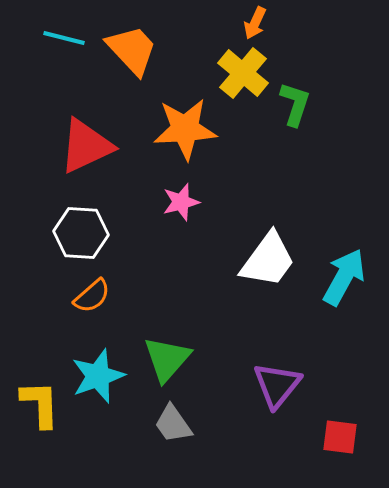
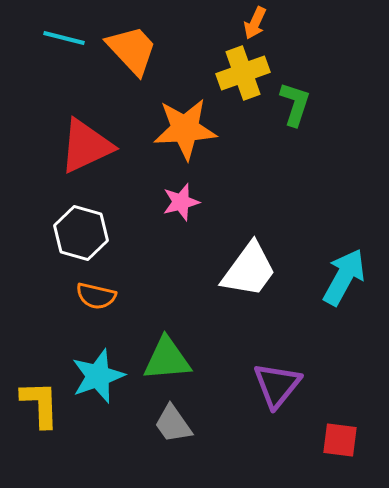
yellow cross: rotated 30 degrees clockwise
white hexagon: rotated 12 degrees clockwise
white trapezoid: moved 19 px left, 10 px down
orange semicircle: moved 4 px right; rotated 54 degrees clockwise
green triangle: rotated 44 degrees clockwise
red square: moved 3 px down
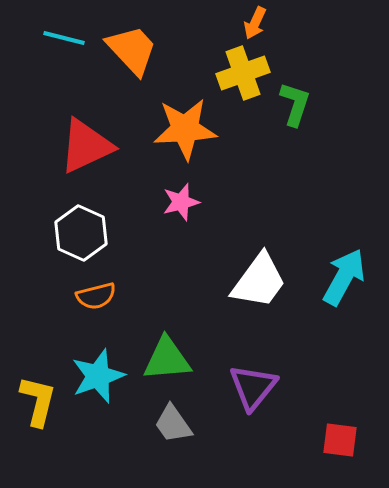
white hexagon: rotated 8 degrees clockwise
white trapezoid: moved 10 px right, 11 px down
orange semicircle: rotated 27 degrees counterclockwise
purple triangle: moved 24 px left, 2 px down
yellow L-shape: moved 2 px left, 3 px up; rotated 16 degrees clockwise
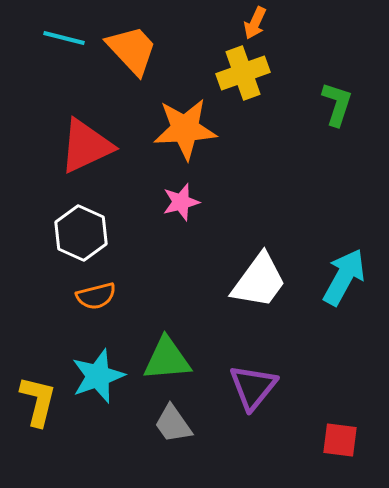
green L-shape: moved 42 px right
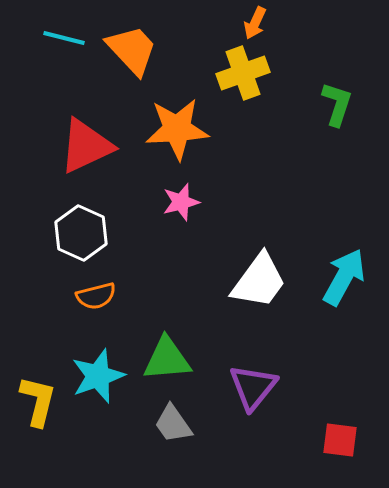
orange star: moved 8 px left
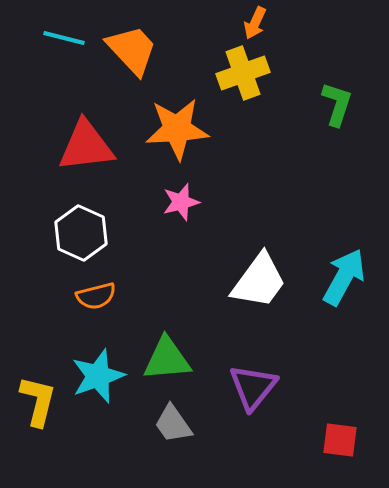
red triangle: rotated 18 degrees clockwise
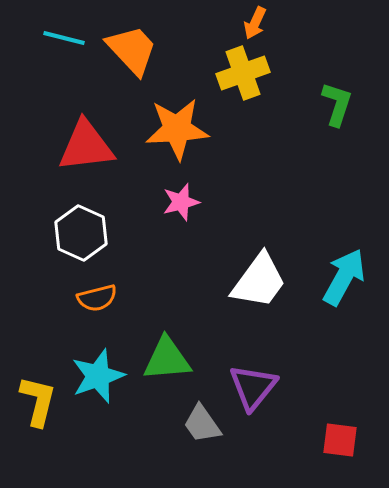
orange semicircle: moved 1 px right, 2 px down
gray trapezoid: moved 29 px right
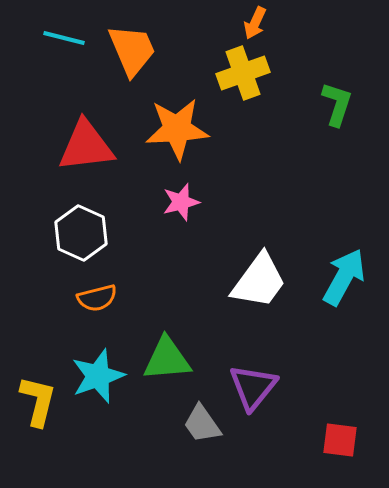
orange trapezoid: rotated 20 degrees clockwise
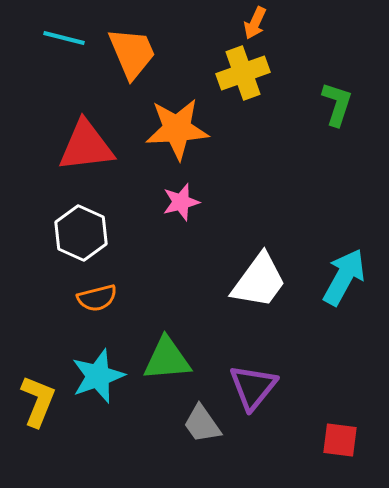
orange trapezoid: moved 3 px down
yellow L-shape: rotated 8 degrees clockwise
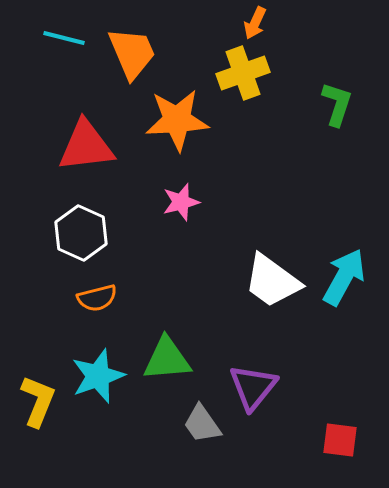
orange star: moved 9 px up
white trapezoid: moved 13 px right; rotated 90 degrees clockwise
